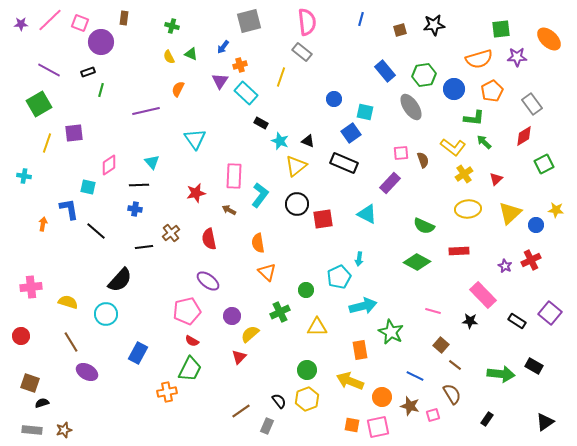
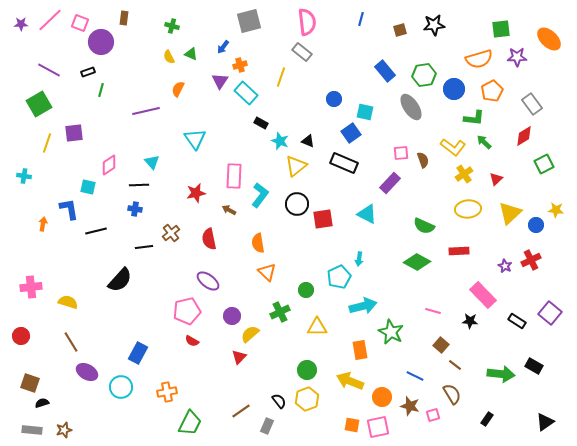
black line at (96, 231): rotated 55 degrees counterclockwise
cyan circle at (106, 314): moved 15 px right, 73 px down
green trapezoid at (190, 369): moved 54 px down
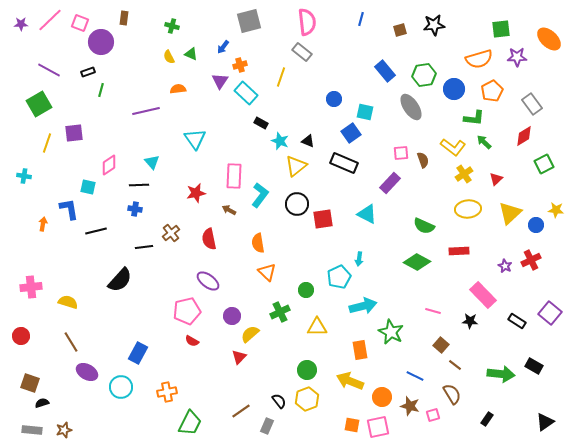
orange semicircle at (178, 89): rotated 56 degrees clockwise
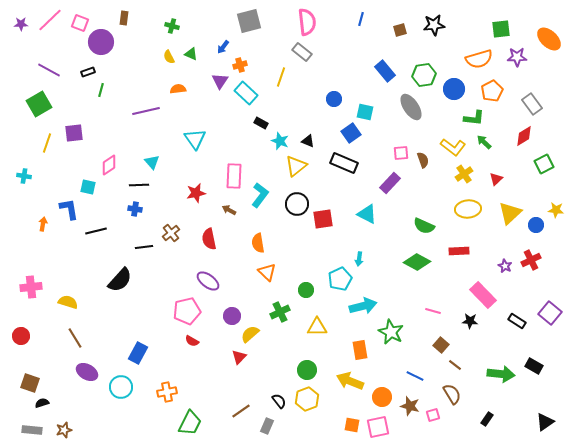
cyan pentagon at (339, 277): moved 1 px right, 2 px down
brown line at (71, 342): moved 4 px right, 4 px up
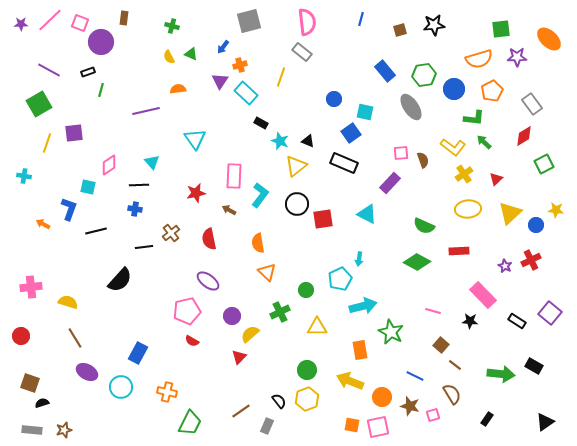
blue L-shape at (69, 209): rotated 30 degrees clockwise
orange arrow at (43, 224): rotated 72 degrees counterclockwise
orange cross at (167, 392): rotated 24 degrees clockwise
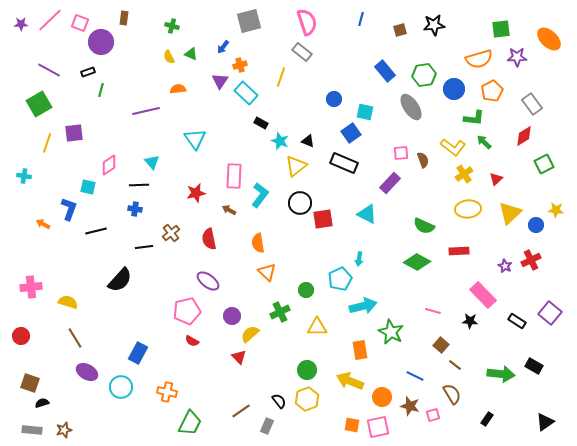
pink semicircle at (307, 22): rotated 12 degrees counterclockwise
black circle at (297, 204): moved 3 px right, 1 px up
red triangle at (239, 357): rotated 28 degrees counterclockwise
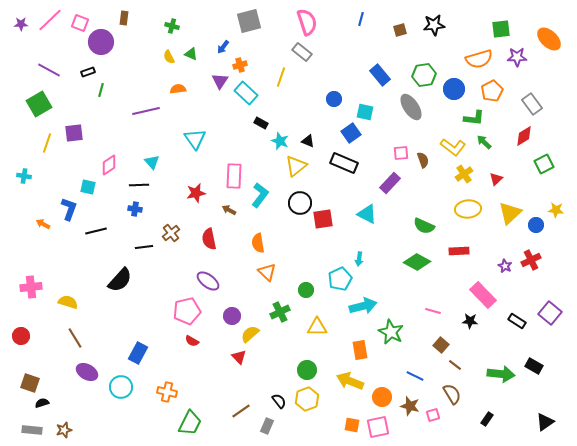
blue rectangle at (385, 71): moved 5 px left, 4 px down
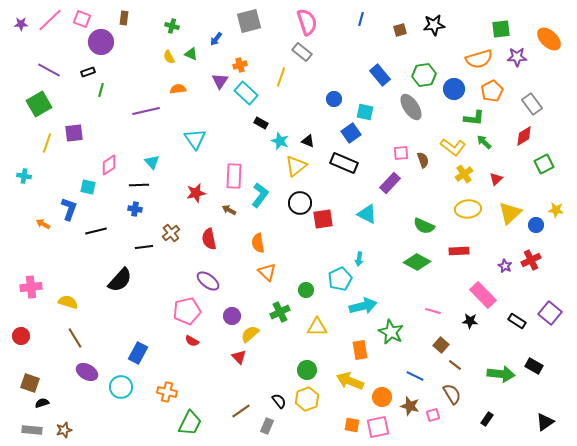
pink square at (80, 23): moved 2 px right, 4 px up
blue arrow at (223, 47): moved 7 px left, 8 px up
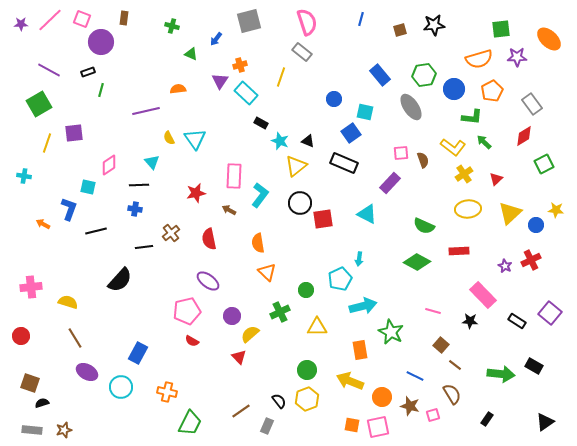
yellow semicircle at (169, 57): moved 81 px down
green L-shape at (474, 118): moved 2 px left, 1 px up
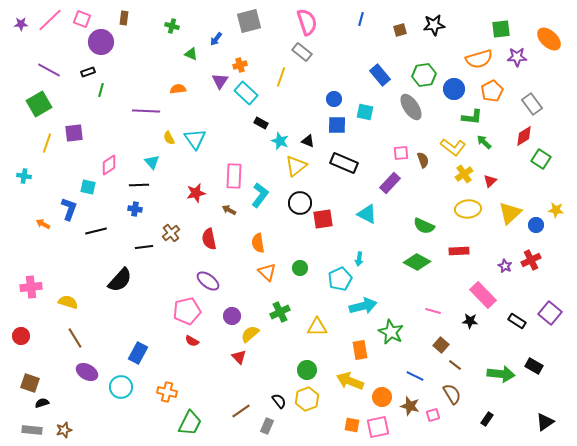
purple line at (146, 111): rotated 16 degrees clockwise
blue square at (351, 133): moved 14 px left, 8 px up; rotated 36 degrees clockwise
green square at (544, 164): moved 3 px left, 5 px up; rotated 30 degrees counterclockwise
red triangle at (496, 179): moved 6 px left, 2 px down
green circle at (306, 290): moved 6 px left, 22 px up
